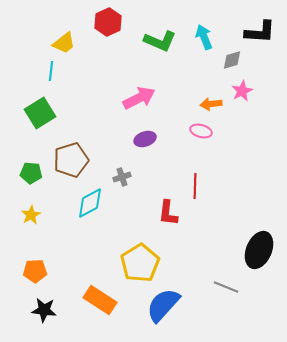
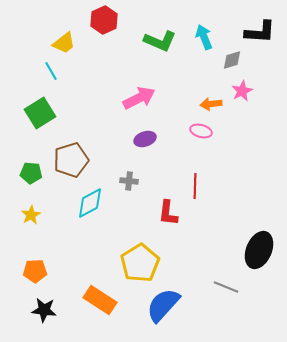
red hexagon: moved 4 px left, 2 px up
cyan line: rotated 36 degrees counterclockwise
gray cross: moved 7 px right, 4 px down; rotated 24 degrees clockwise
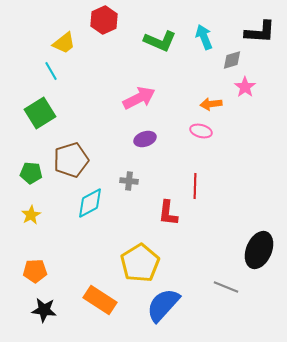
pink star: moved 3 px right, 4 px up; rotated 10 degrees counterclockwise
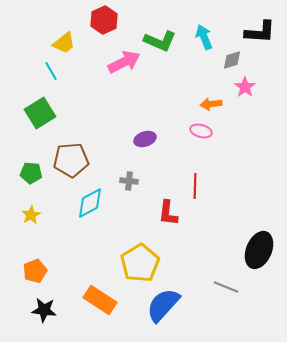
pink arrow: moved 15 px left, 36 px up
brown pentagon: rotated 12 degrees clockwise
orange pentagon: rotated 20 degrees counterclockwise
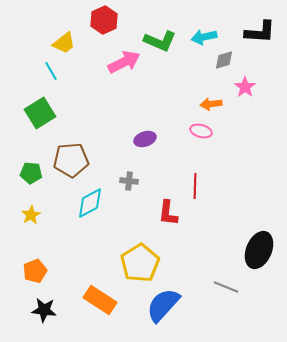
cyan arrow: rotated 80 degrees counterclockwise
gray diamond: moved 8 px left
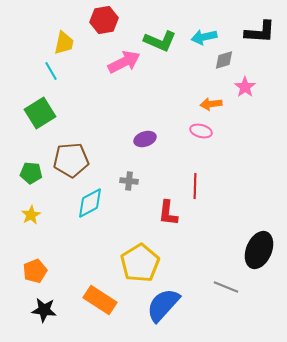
red hexagon: rotated 16 degrees clockwise
yellow trapezoid: rotated 40 degrees counterclockwise
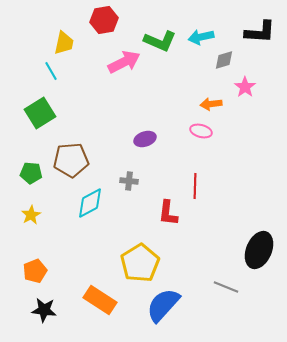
cyan arrow: moved 3 px left
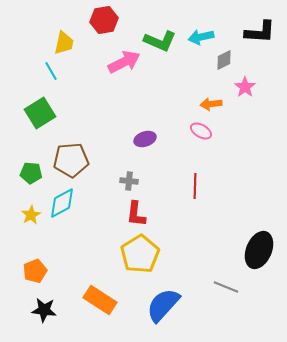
gray diamond: rotated 10 degrees counterclockwise
pink ellipse: rotated 15 degrees clockwise
cyan diamond: moved 28 px left
red L-shape: moved 32 px left, 1 px down
yellow pentagon: moved 9 px up
